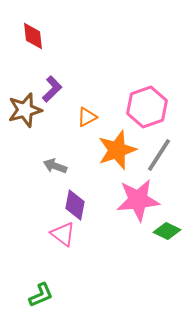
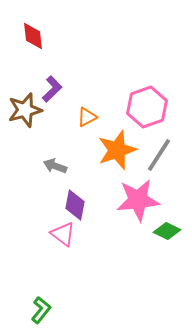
green L-shape: moved 15 px down; rotated 28 degrees counterclockwise
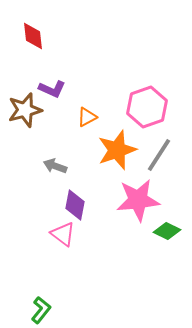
purple L-shape: rotated 68 degrees clockwise
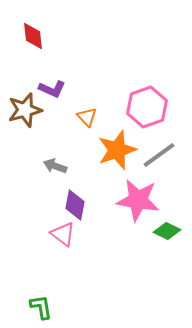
orange triangle: rotated 45 degrees counterclockwise
gray line: rotated 21 degrees clockwise
pink star: rotated 15 degrees clockwise
green L-shape: moved 3 px up; rotated 48 degrees counterclockwise
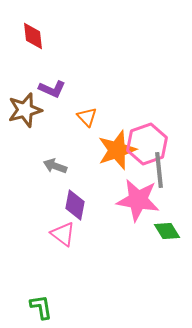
pink hexagon: moved 37 px down
gray line: moved 15 px down; rotated 60 degrees counterclockwise
green diamond: rotated 32 degrees clockwise
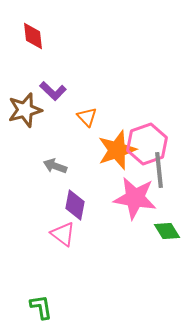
purple L-shape: moved 1 px right, 2 px down; rotated 20 degrees clockwise
pink star: moved 3 px left, 2 px up
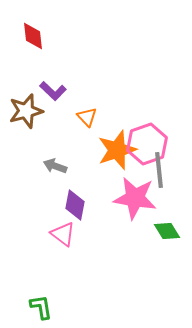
brown star: moved 1 px right, 1 px down
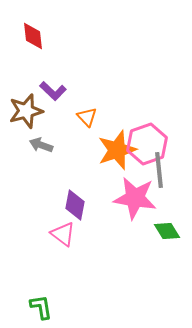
gray arrow: moved 14 px left, 21 px up
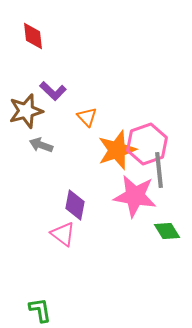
pink star: moved 2 px up
green L-shape: moved 1 px left, 3 px down
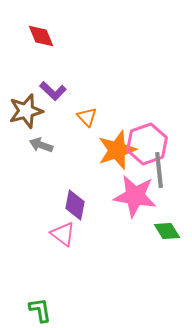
red diamond: moved 8 px right; rotated 16 degrees counterclockwise
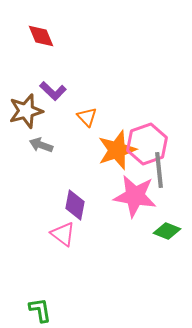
green diamond: rotated 36 degrees counterclockwise
